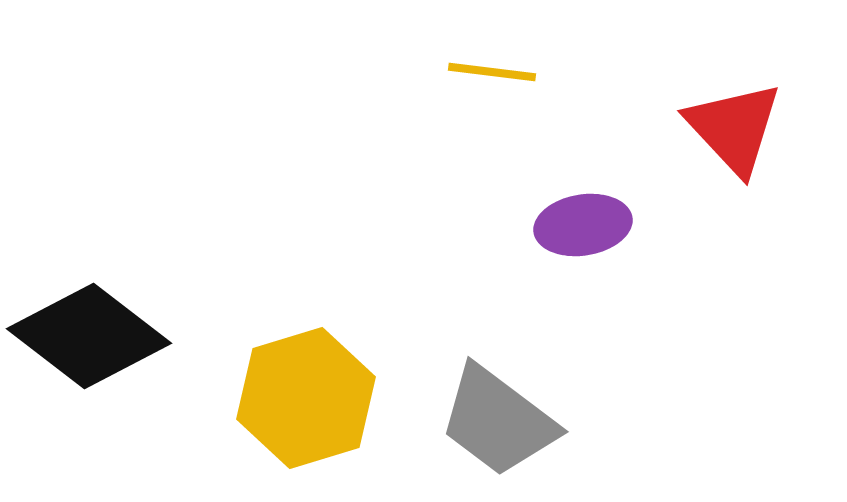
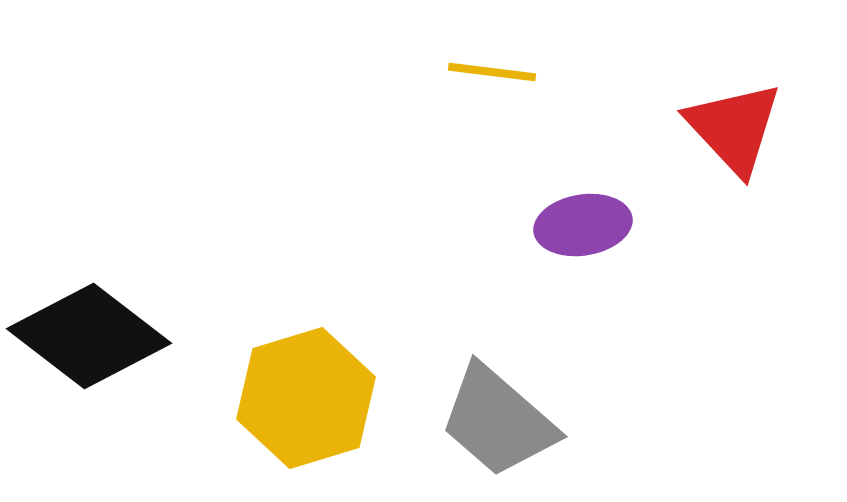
gray trapezoid: rotated 4 degrees clockwise
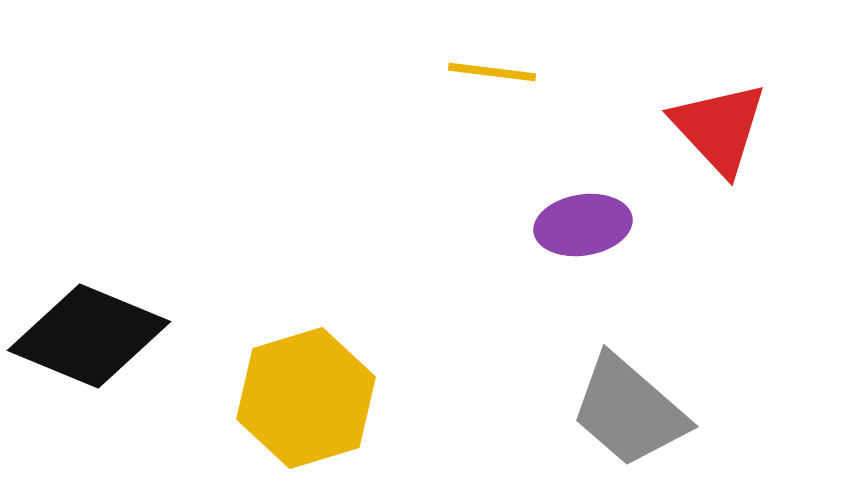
red triangle: moved 15 px left
black diamond: rotated 15 degrees counterclockwise
gray trapezoid: moved 131 px right, 10 px up
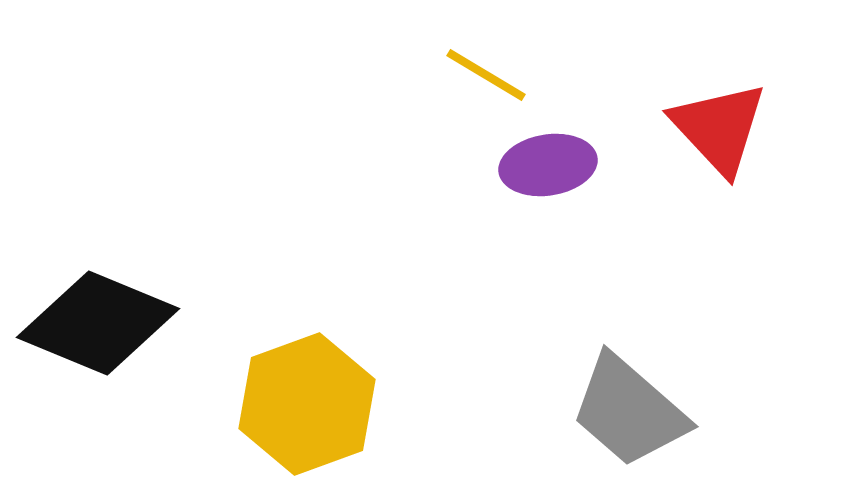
yellow line: moved 6 px left, 3 px down; rotated 24 degrees clockwise
purple ellipse: moved 35 px left, 60 px up
black diamond: moved 9 px right, 13 px up
yellow hexagon: moved 1 px right, 6 px down; rotated 3 degrees counterclockwise
